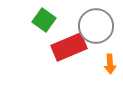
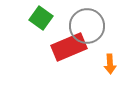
green square: moved 3 px left, 2 px up
gray circle: moved 9 px left
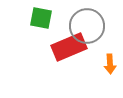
green square: rotated 25 degrees counterclockwise
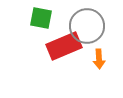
red rectangle: moved 5 px left, 1 px up
orange arrow: moved 11 px left, 5 px up
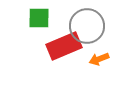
green square: moved 2 px left; rotated 10 degrees counterclockwise
orange arrow: rotated 72 degrees clockwise
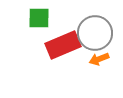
gray circle: moved 8 px right, 7 px down
red rectangle: moved 1 px left, 1 px up
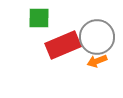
gray circle: moved 2 px right, 4 px down
orange arrow: moved 2 px left, 2 px down
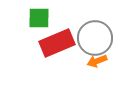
gray circle: moved 2 px left, 1 px down
red rectangle: moved 6 px left, 2 px up
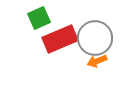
green square: rotated 25 degrees counterclockwise
red rectangle: moved 3 px right, 4 px up
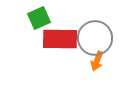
red rectangle: rotated 24 degrees clockwise
orange arrow: rotated 48 degrees counterclockwise
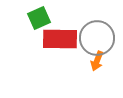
gray circle: moved 2 px right
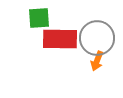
green square: rotated 20 degrees clockwise
